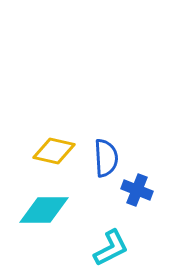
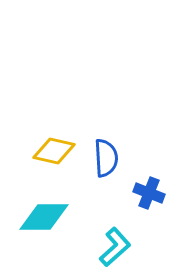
blue cross: moved 12 px right, 3 px down
cyan diamond: moved 7 px down
cyan L-shape: moved 4 px right, 1 px up; rotated 15 degrees counterclockwise
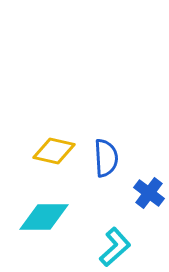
blue cross: rotated 16 degrees clockwise
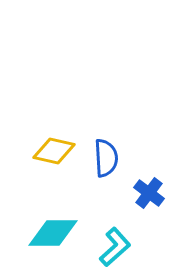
cyan diamond: moved 9 px right, 16 px down
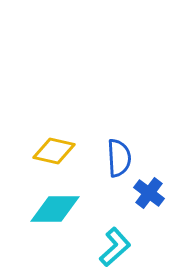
blue semicircle: moved 13 px right
cyan diamond: moved 2 px right, 24 px up
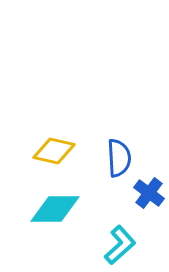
cyan L-shape: moved 5 px right, 2 px up
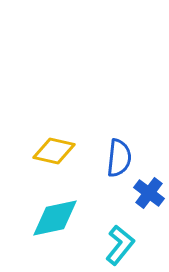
blue semicircle: rotated 9 degrees clockwise
cyan diamond: moved 9 px down; rotated 12 degrees counterclockwise
cyan L-shape: rotated 9 degrees counterclockwise
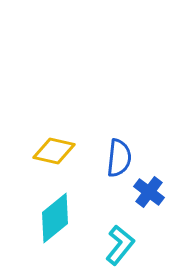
blue cross: moved 1 px up
cyan diamond: rotated 27 degrees counterclockwise
